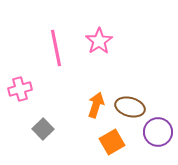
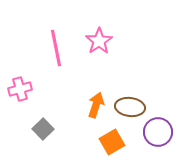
brown ellipse: rotated 8 degrees counterclockwise
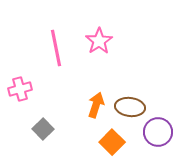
orange square: rotated 15 degrees counterclockwise
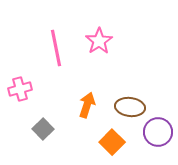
orange arrow: moved 9 px left
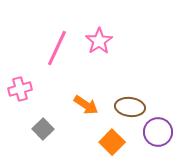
pink line: moved 1 px right; rotated 36 degrees clockwise
orange arrow: moved 1 px left; rotated 105 degrees clockwise
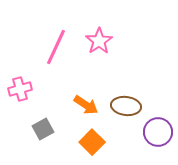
pink line: moved 1 px left, 1 px up
brown ellipse: moved 4 px left, 1 px up
gray square: rotated 15 degrees clockwise
orange square: moved 20 px left
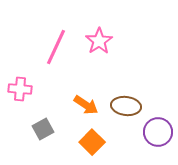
pink cross: rotated 20 degrees clockwise
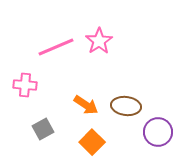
pink line: rotated 42 degrees clockwise
pink cross: moved 5 px right, 4 px up
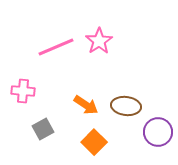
pink cross: moved 2 px left, 6 px down
orange square: moved 2 px right
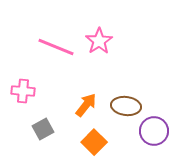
pink line: rotated 45 degrees clockwise
orange arrow: rotated 85 degrees counterclockwise
purple circle: moved 4 px left, 1 px up
